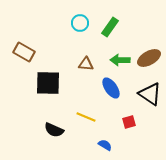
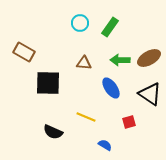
brown triangle: moved 2 px left, 1 px up
black semicircle: moved 1 px left, 2 px down
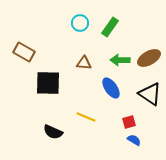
blue semicircle: moved 29 px right, 5 px up
